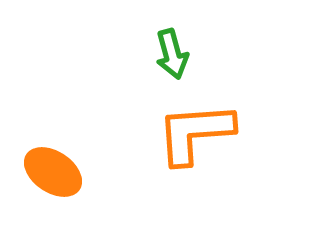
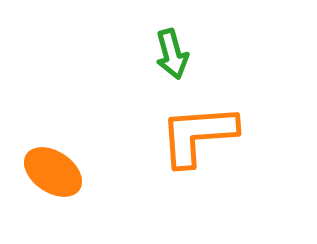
orange L-shape: moved 3 px right, 2 px down
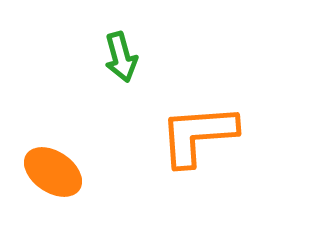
green arrow: moved 51 px left, 3 px down
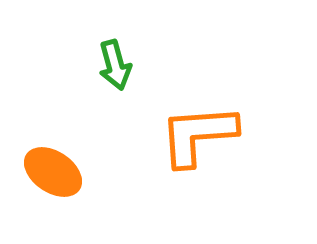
green arrow: moved 6 px left, 8 px down
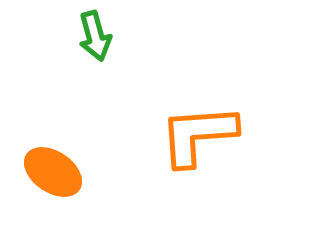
green arrow: moved 20 px left, 29 px up
